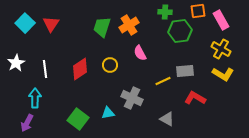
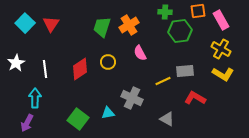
yellow circle: moved 2 px left, 3 px up
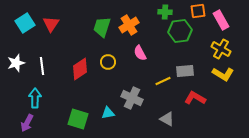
cyan square: rotated 12 degrees clockwise
white star: rotated 12 degrees clockwise
white line: moved 3 px left, 3 px up
green square: rotated 20 degrees counterclockwise
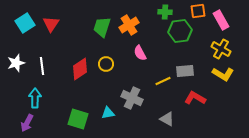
yellow circle: moved 2 px left, 2 px down
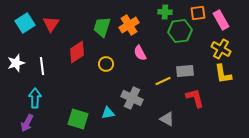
orange square: moved 2 px down
red diamond: moved 3 px left, 17 px up
yellow L-shape: rotated 50 degrees clockwise
red L-shape: rotated 45 degrees clockwise
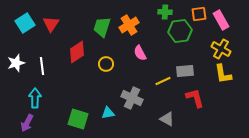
orange square: moved 1 px right, 1 px down
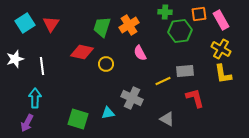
red diamond: moved 5 px right; rotated 45 degrees clockwise
white star: moved 1 px left, 4 px up
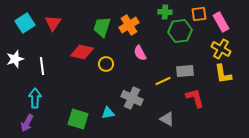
pink rectangle: moved 2 px down
red triangle: moved 2 px right, 1 px up
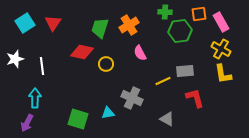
green trapezoid: moved 2 px left, 1 px down
